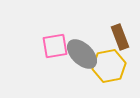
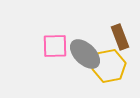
pink square: rotated 8 degrees clockwise
gray ellipse: moved 3 px right
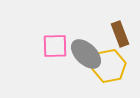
brown rectangle: moved 3 px up
gray ellipse: moved 1 px right
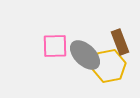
brown rectangle: moved 8 px down
gray ellipse: moved 1 px left, 1 px down
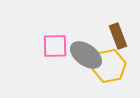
brown rectangle: moved 2 px left, 6 px up
gray ellipse: moved 1 px right; rotated 8 degrees counterclockwise
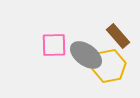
brown rectangle: rotated 20 degrees counterclockwise
pink square: moved 1 px left, 1 px up
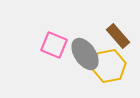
pink square: rotated 24 degrees clockwise
gray ellipse: moved 1 px left, 1 px up; rotated 20 degrees clockwise
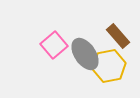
pink square: rotated 28 degrees clockwise
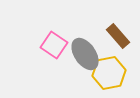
pink square: rotated 16 degrees counterclockwise
yellow hexagon: moved 7 px down
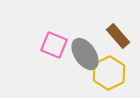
pink square: rotated 12 degrees counterclockwise
yellow hexagon: rotated 16 degrees counterclockwise
